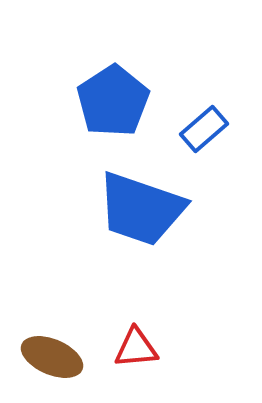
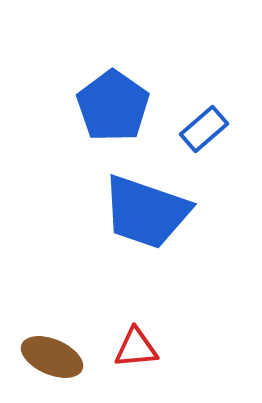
blue pentagon: moved 5 px down; rotated 4 degrees counterclockwise
blue trapezoid: moved 5 px right, 3 px down
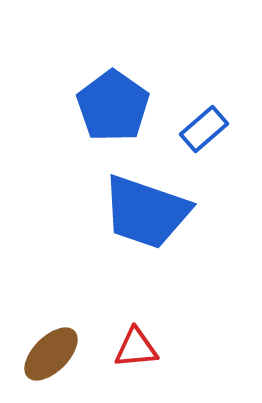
brown ellipse: moved 1 px left, 3 px up; rotated 68 degrees counterclockwise
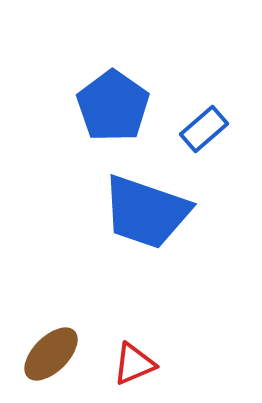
red triangle: moved 2 px left, 16 px down; rotated 18 degrees counterclockwise
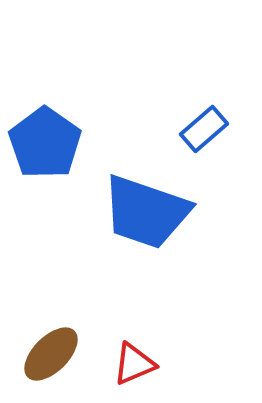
blue pentagon: moved 68 px left, 37 px down
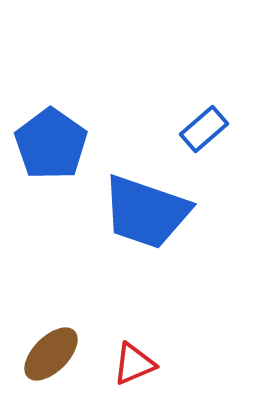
blue pentagon: moved 6 px right, 1 px down
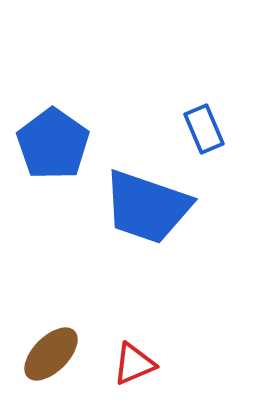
blue rectangle: rotated 72 degrees counterclockwise
blue pentagon: moved 2 px right
blue trapezoid: moved 1 px right, 5 px up
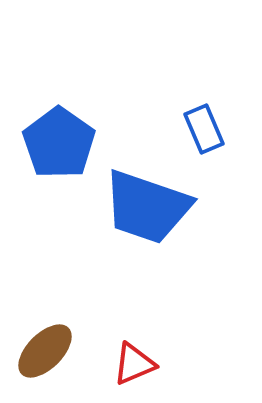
blue pentagon: moved 6 px right, 1 px up
brown ellipse: moved 6 px left, 3 px up
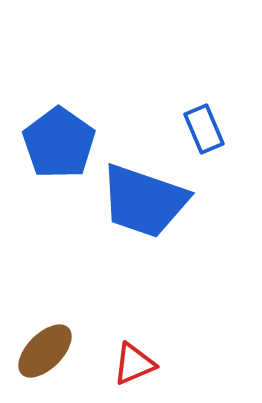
blue trapezoid: moved 3 px left, 6 px up
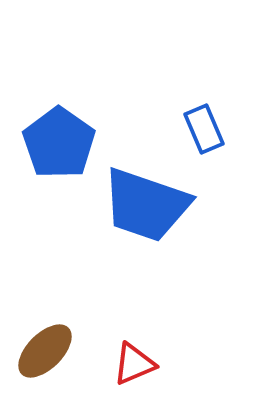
blue trapezoid: moved 2 px right, 4 px down
